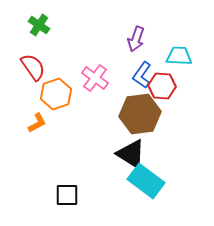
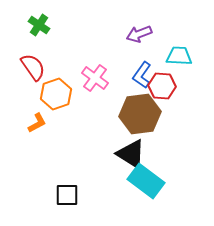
purple arrow: moved 3 px right, 5 px up; rotated 50 degrees clockwise
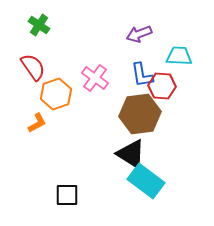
blue L-shape: rotated 44 degrees counterclockwise
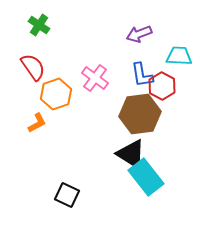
red hexagon: rotated 24 degrees clockwise
cyan rectangle: moved 4 px up; rotated 15 degrees clockwise
black square: rotated 25 degrees clockwise
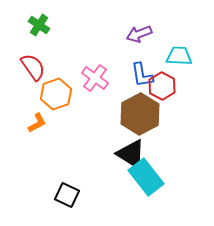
brown hexagon: rotated 21 degrees counterclockwise
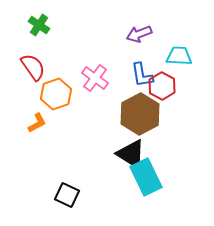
cyan rectangle: rotated 12 degrees clockwise
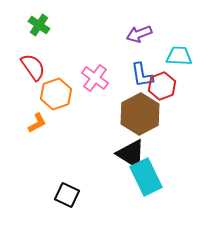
red hexagon: rotated 12 degrees clockwise
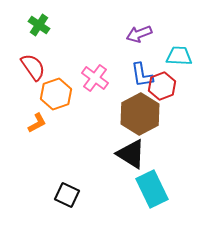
cyan rectangle: moved 6 px right, 12 px down
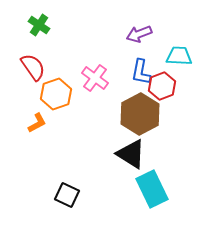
blue L-shape: moved 1 px left, 3 px up; rotated 20 degrees clockwise
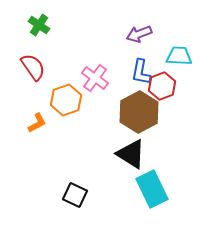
orange hexagon: moved 10 px right, 6 px down
brown hexagon: moved 1 px left, 2 px up
black square: moved 8 px right
